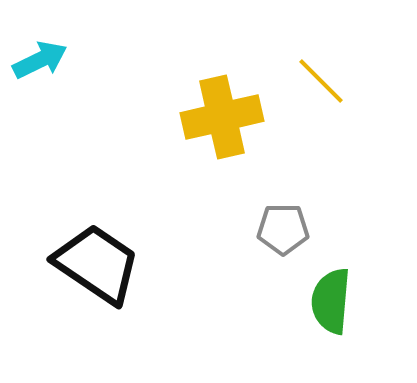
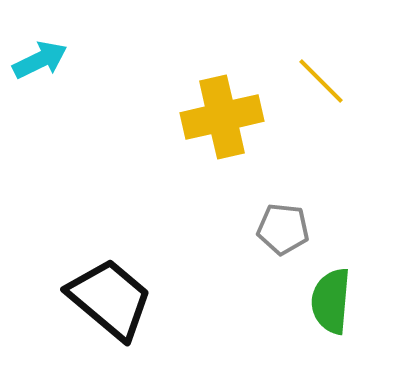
gray pentagon: rotated 6 degrees clockwise
black trapezoid: moved 13 px right, 35 px down; rotated 6 degrees clockwise
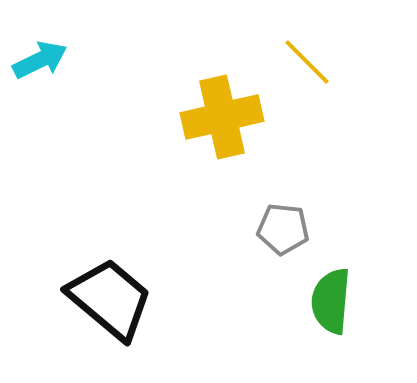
yellow line: moved 14 px left, 19 px up
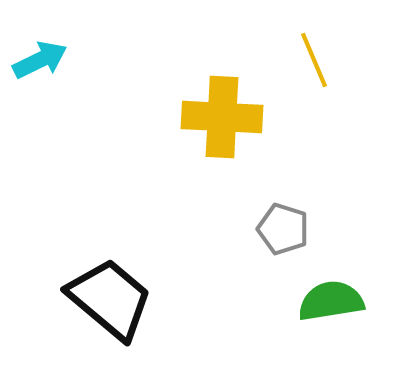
yellow line: moved 7 px right, 2 px up; rotated 22 degrees clockwise
yellow cross: rotated 16 degrees clockwise
gray pentagon: rotated 12 degrees clockwise
green semicircle: rotated 76 degrees clockwise
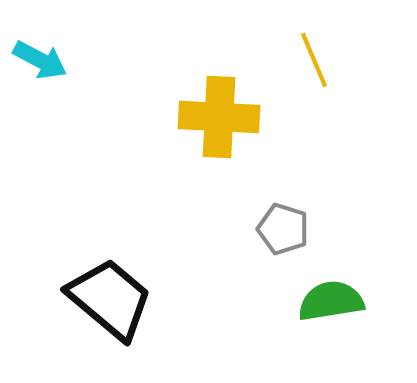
cyan arrow: rotated 54 degrees clockwise
yellow cross: moved 3 px left
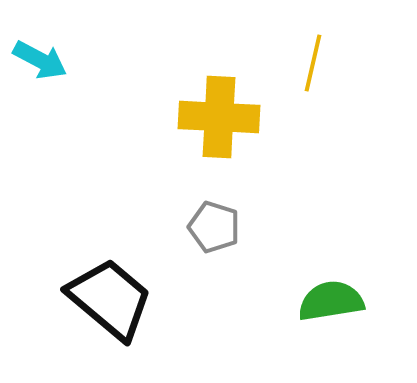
yellow line: moved 1 px left, 3 px down; rotated 36 degrees clockwise
gray pentagon: moved 69 px left, 2 px up
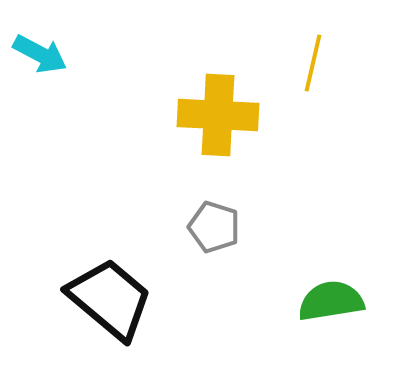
cyan arrow: moved 6 px up
yellow cross: moved 1 px left, 2 px up
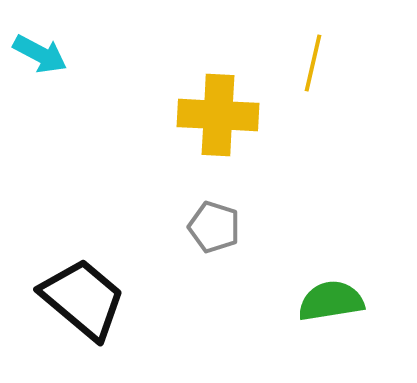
black trapezoid: moved 27 px left
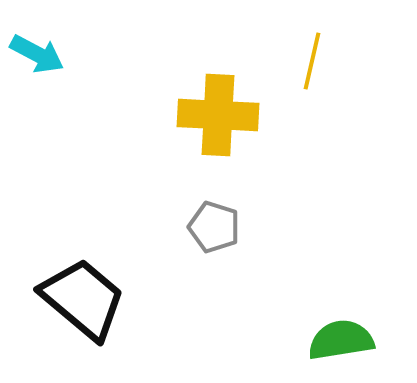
cyan arrow: moved 3 px left
yellow line: moved 1 px left, 2 px up
green semicircle: moved 10 px right, 39 px down
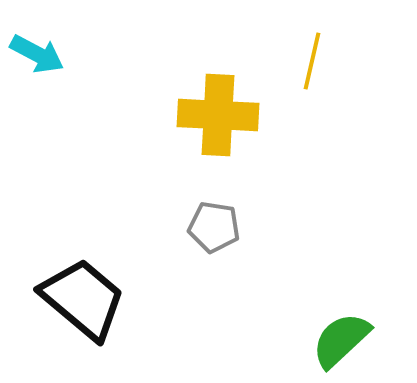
gray pentagon: rotated 9 degrees counterclockwise
green semicircle: rotated 34 degrees counterclockwise
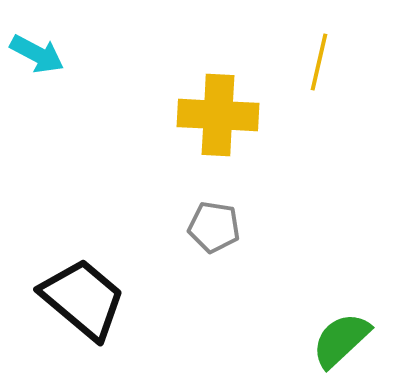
yellow line: moved 7 px right, 1 px down
